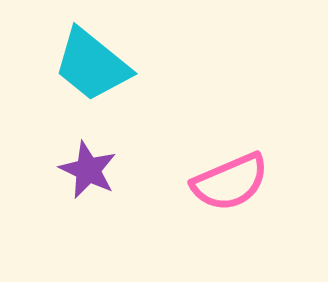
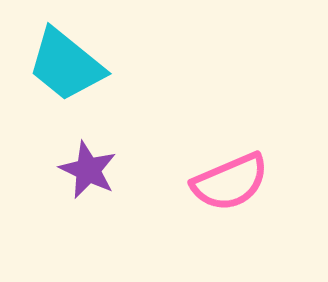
cyan trapezoid: moved 26 px left
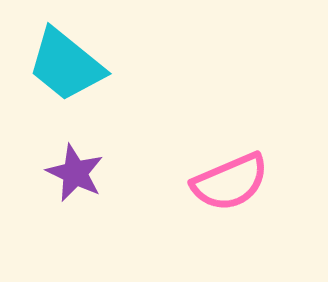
purple star: moved 13 px left, 3 px down
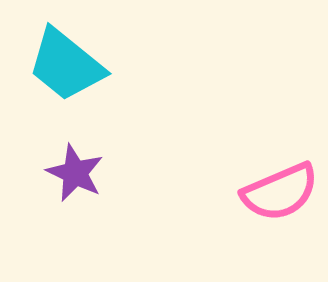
pink semicircle: moved 50 px right, 10 px down
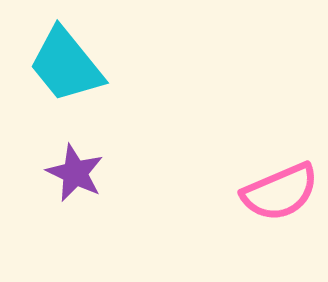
cyan trapezoid: rotated 12 degrees clockwise
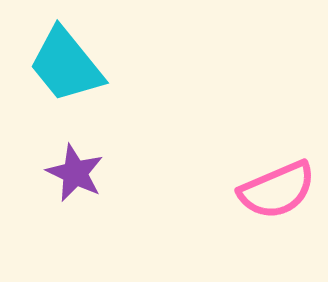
pink semicircle: moved 3 px left, 2 px up
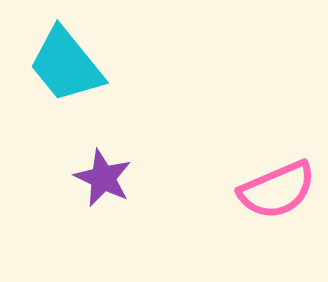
purple star: moved 28 px right, 5 px down
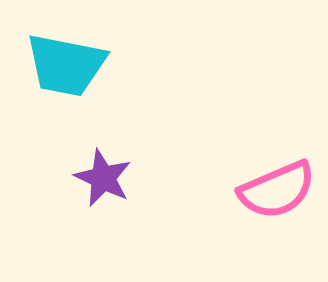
cyan trapezoid: rotated 40 degrees counterclockwise
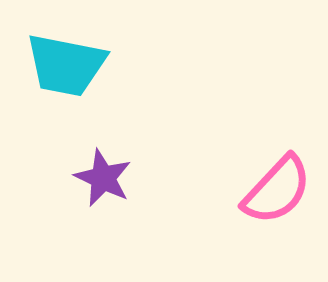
pink semicircle: rotated 24 degrees counterclockwise
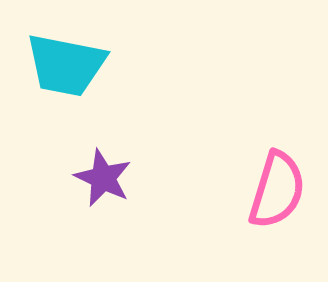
pink semicircle: rotated 26 degrees counterclockwise
